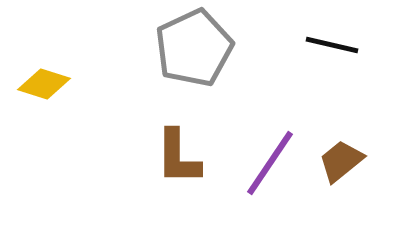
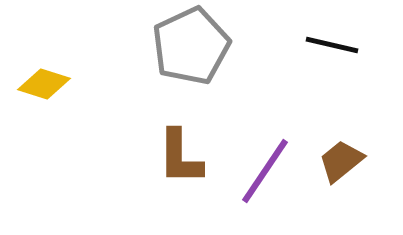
gray pentagon: moved 3 px left, 2 px up
brown L-shape: moved 2 px right
purple line: moved 5 px left, 8 px down
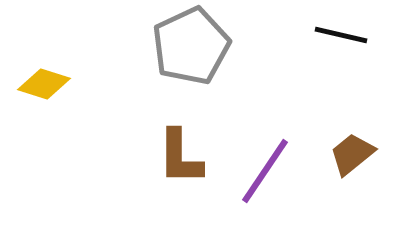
black line: moved 9 px right, 10 px up
brown trapezoid: moved 11 px right, 7 px up
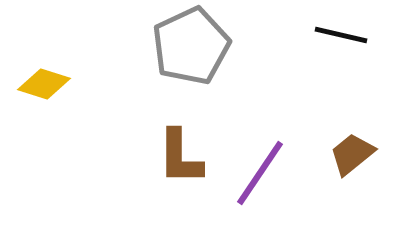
purple line: moved 5 px left, 2 px down
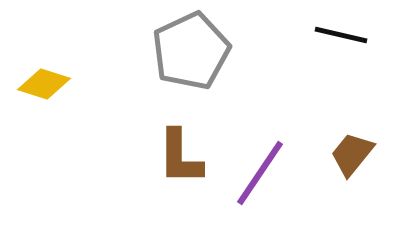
gray pentagon: moved 5 px down
brown trapezoid: rotated 12 degrees counterclockwise
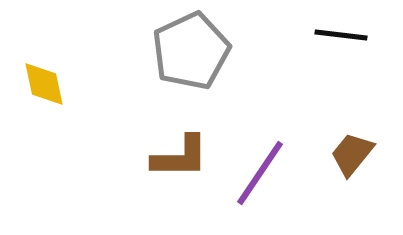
black line: rotated 6 degrees counterclockwise
yellow diamond: rotated 60 degrees clockwise
brown L-shape: rotated 90 degrees counterclockwise
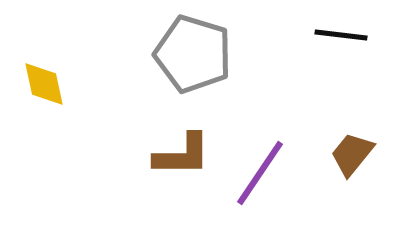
gray pentagon: moved 2 px right, 3 px down; rotated 30 degrees counterclockwise
brown L-shape: moved 2 px right, 2 px up
